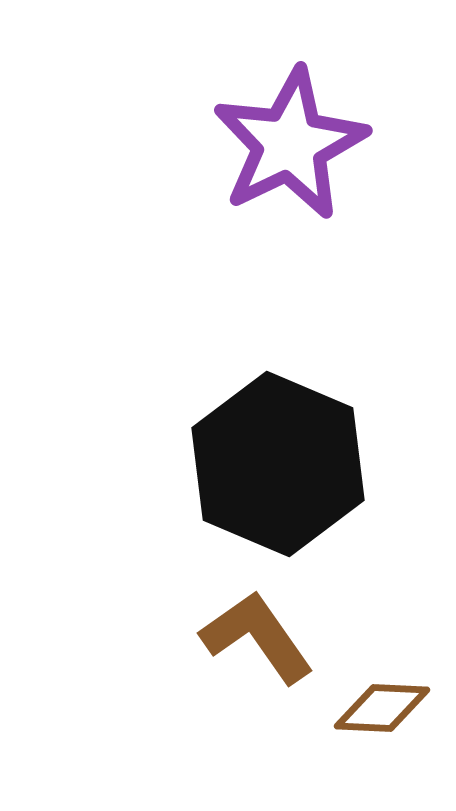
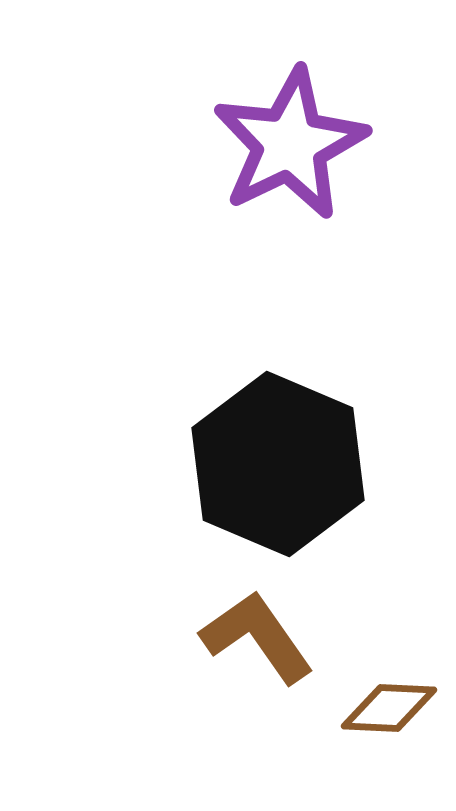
brown diamond: moved 7 px right
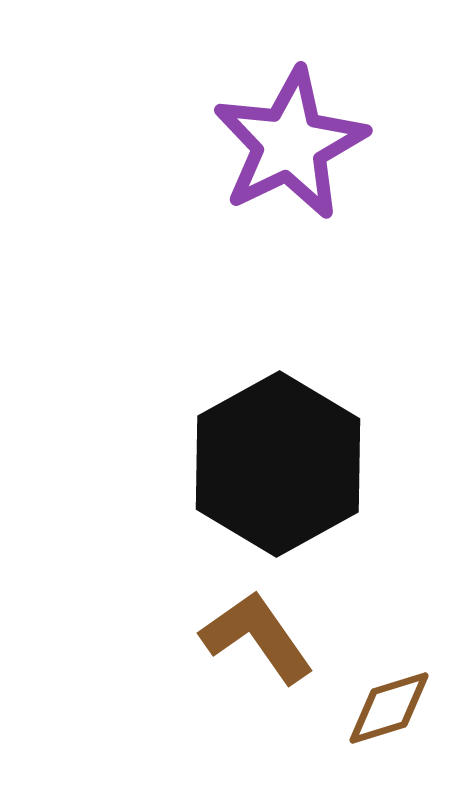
black hexagon: rotated 8 degrees clockwise
brown diamond: rotated 20 degrees counterclockwise
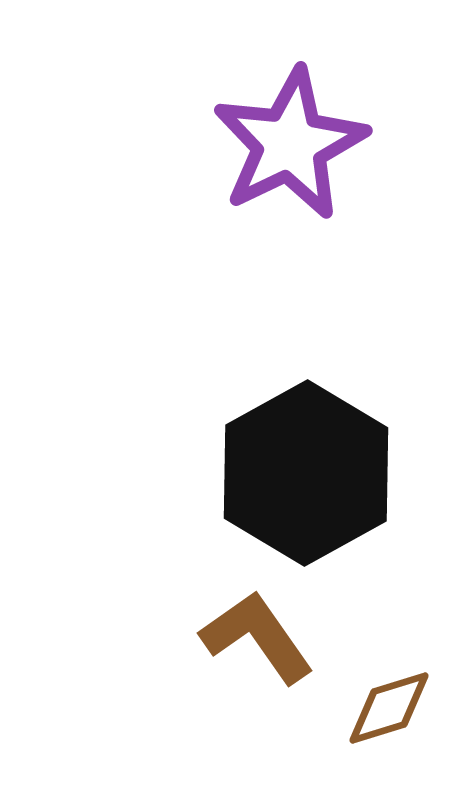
black hexagon: moved 28 px right, 9 px down
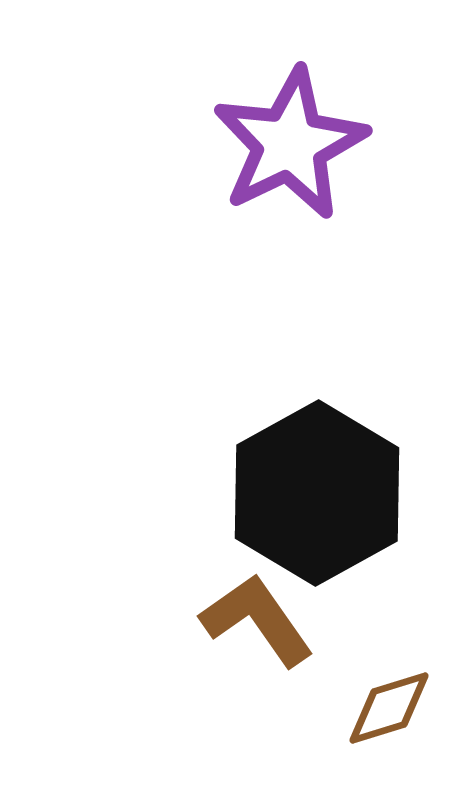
black hexagon: moved 11 px right, 20 px down
brown L-shape: moved 17 px up
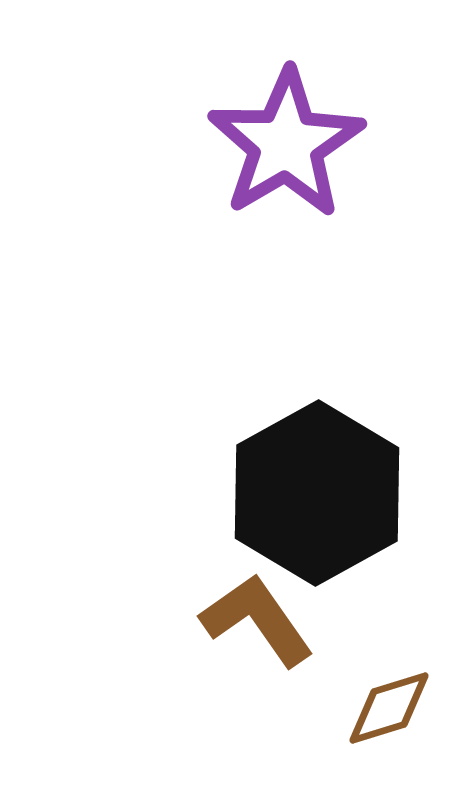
purple star: moved 4 px left; rotated 5 degrees counterclockwise
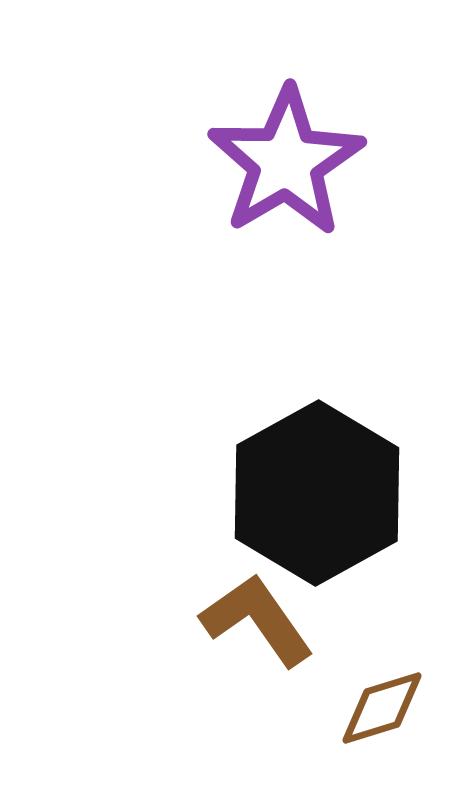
purple star: moved 18 px down
brown diamond: moved 7 px left
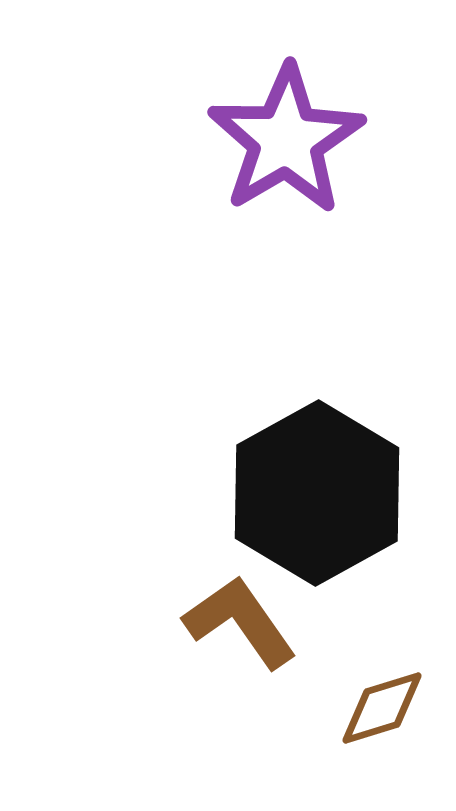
purple star: moved 22 px up
brown L-shape: moved 17 px left, 2 px down
